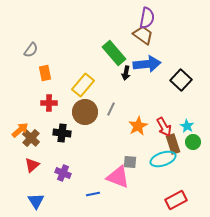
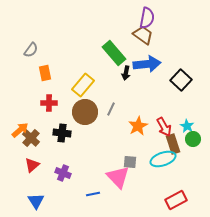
green circle: moved 3 px up
pink triangle: rotated 25 degrees clockwise
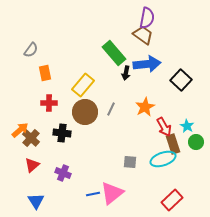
orange star: moved 7 px right, 19 px up
green circle: moved 3 px right, 3 px down
pink triangle: moved 6 px left, 16 px down; rotated 35 degrees clockwise
red rectangle: moved 4 px left; rotated 15 degrees counterclockwise
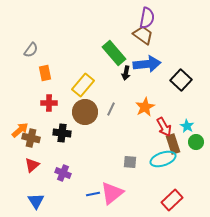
brown cross: rotated 30 degrees counterclockwise
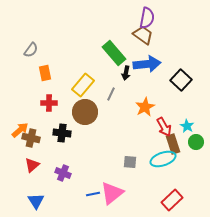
gray line: moved 15 px up
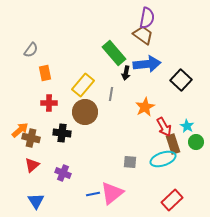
gray line: rotated 16 degrees counterclockwise
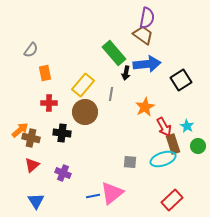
black square: rotated 15 degrees clockwise
green circle: moved 2 px right, 4 px down
blue line: moved 2 px down
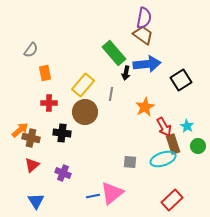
purple semicircle: moved 3 px left
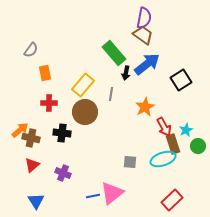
blue arrow: rotated 32 degrees counterclockwise
cyan star: moved 1 px left, 4 px down; rotated 16 degrees clockwise
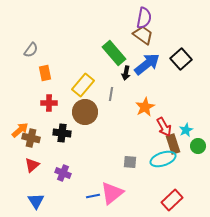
black square: moved 21 px up; rotated 10 degrees counterclockwise
